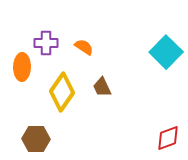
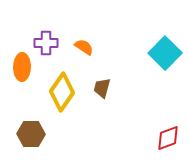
cyan square: moved 1 px left, 1 px down
brown trapezoid: moved 1 px down; rotated 40 degrees clockwise
brown hexagon: moved 5 px left, 5 px up
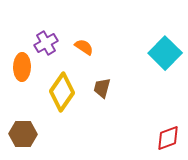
purple cross: rotated 30 degrees counterclockwise
brown hexagon: moved 8 px left
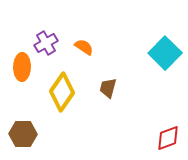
brown trapezoid: moved 6 px right
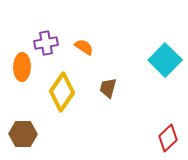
purple cross: rotated 20 degrees clockwise
cyan square: moved 7 px down
red diamond: rotated 24 degrees counterclockwise
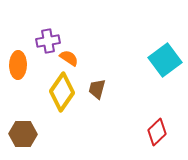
purple cross: moved 2 px right, 2 px up
orange semicircle: moved 15 px left, 11 px down
cyan square: rotated 8 degrees clockwise
orange ellipse: moved 4 px left, 2 px up
brown trapezoid: moved 11 px left, 1 px down
red diamond: moved 11 px left, 6 px up
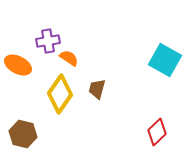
cyan square: rotated 24 degrees counterclockwise
orange ellipse: rotated 64 degrees counterclockwise
yellow diamond: moved 2 px left, 2 px down
brown hexagon: rotated 12 degrees clockwise
